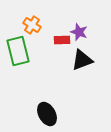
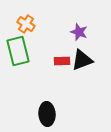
orange cross: moved 6 px left, 1 px up
red rectangle: moved 21 px down
black ellipse: rotated 25 degrees clockwise
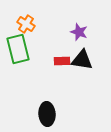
green rectangle: moved 2 px up
black triangle: rotated 30 degrees clockwise
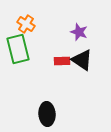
black triangle: rotated 25 degrees clockwise
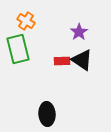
orange cross: moved 3 px up
purple star: rotated 18 degrees clockwise
